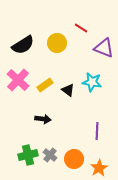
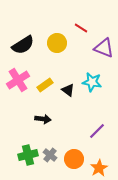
pink cross: rotated 15 degrees clockwise
purple line: rotated 42 degrees clockwise
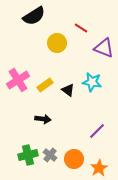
black semicircle: moved 11 px right, 29 px up
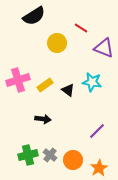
pink cross: rotated 15 degrees clockwise
orange circle: moved 1 px left, 1 px down
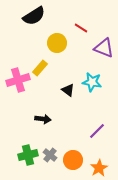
yellow rectangle: moved 5 px left, 17 px up; rotated 14 degrees counterclockwise
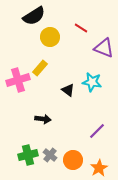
yellow circle: moved 7 px left, 6 px up
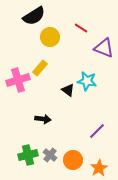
cyan star: moved 5 px left, 1 px up
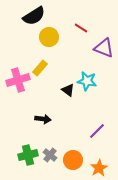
yellow circle: moved 1 px left
